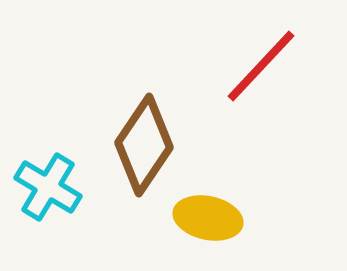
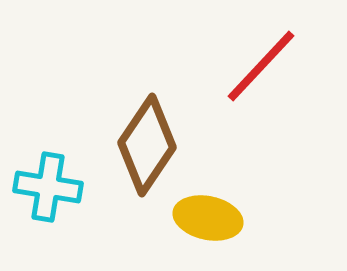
brown diamond: moved 3 px right
cyan cross: rotated 22 degrees counterclockwise
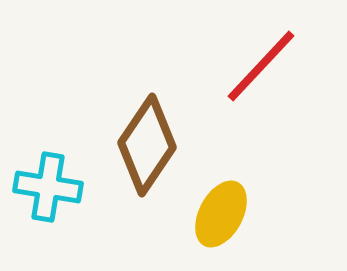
yellow ellipse: moved 13 px right, 4 px up; rotated 74 degrees counterclockwise
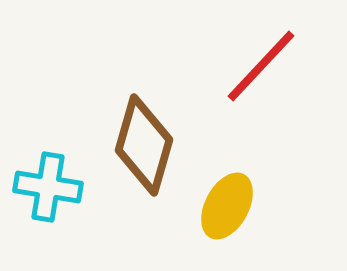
brown diamond: moved 3 px left; rotated 18 degrees counterclockwise
yellow ellipse: moved 6 px right, 8 px up
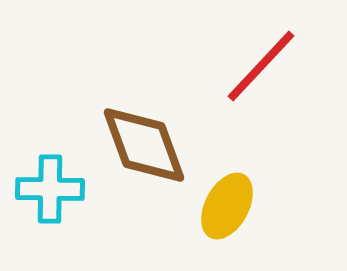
brown diamond: rotated 36 degrees counterclockwise
cyan cross: moved 2 px right, 2 px down; rotated 8 degrees counterclockwise
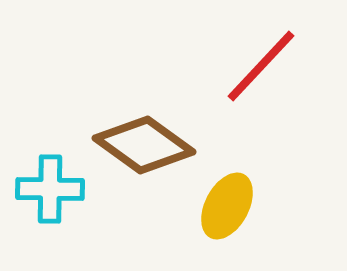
brown diamond: rotated 34 degrees counterclockwise
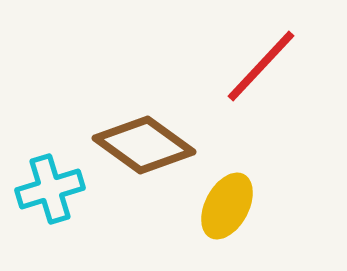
cyan cross: rotated 18 degrees counterclockwise
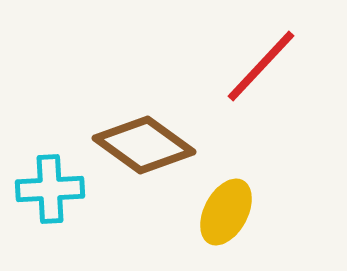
cyan cross: rotated 14 degrees clockwise
yellow ellipse: moved 1 px left, 6 px down
